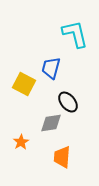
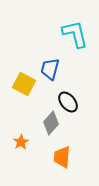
blue trapezoid: moved 1 px left, 1 px down
gray diamond: rotated 40 degrees counterclockwise
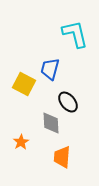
gray diamond: rotated 45 degrees counterclockwise
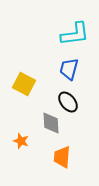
cyan L-shape: rotated 96 degrees clockwise
blue trapezoid: moved 19 px right
orange star: moved 1 px up; rotated 21 degrees counterclockwise
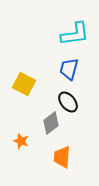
gray diamond: rotated 55 degrees clockwise
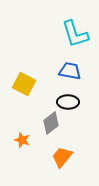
cyan L-shape: rotated 80 degrees clockwise
blue trapezoid: moved 1 px right, 2 px down; rotated 85 degrees clockwise
black ellipse: rotated 50 degrees counterclockwise
orange star: moved 1 px right, 1 px up
orange trapezoid: rotated 35 degrees clockwise
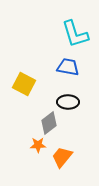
blue trapezoid: moved 2 px left, 4 px up
gray diamond: moved 2 px left
orange star: moved 16 px right, 5 px down; rotated 21 degrees counterclockwise
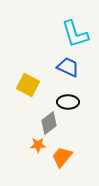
blue trapezoid: rotated 15 degrees clockwise
yellow square: moved 4 px right, 1 px down
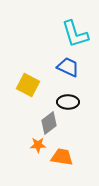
orange trapezoid: rotated 60 degrees clockwise
